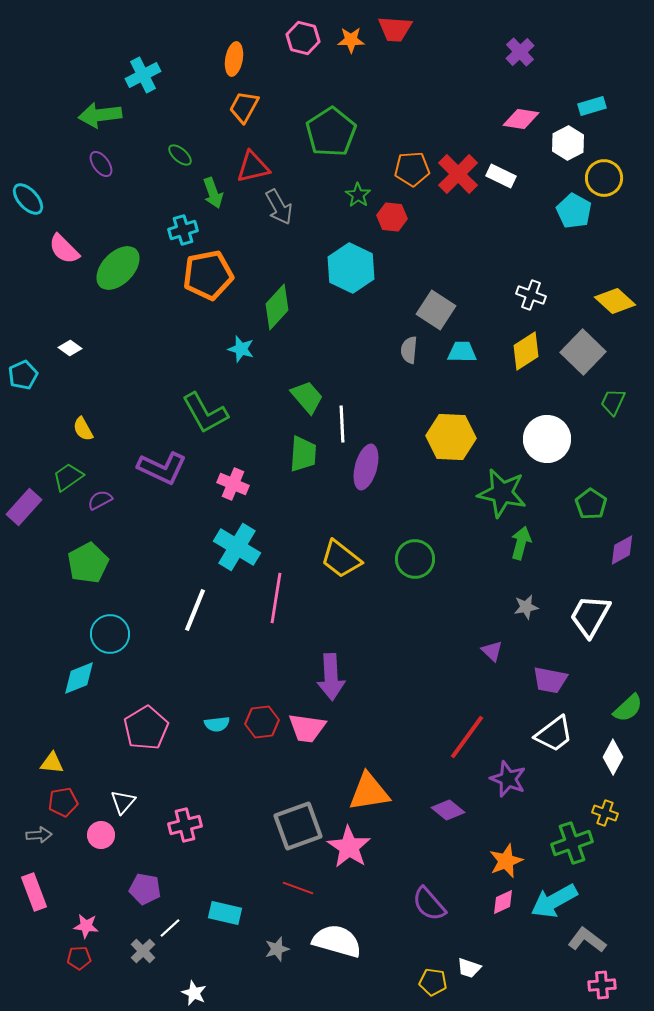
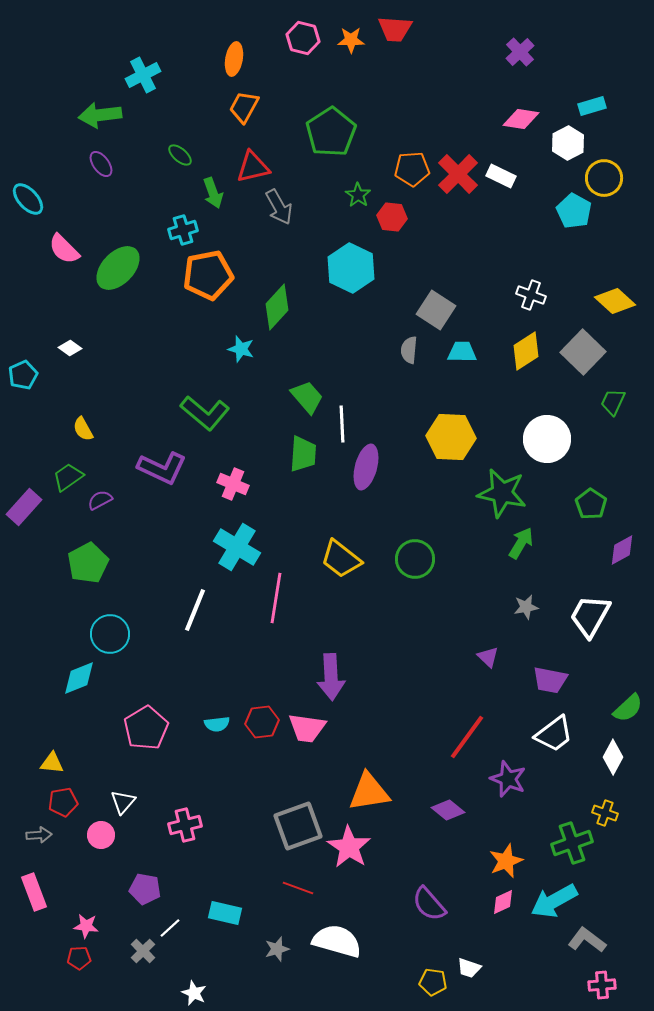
green L-shape at (205, 413): rotated 21 degrees counterclockwise
green arrow at (521, 543): rotated 16 degrees clockwise
purple triangle at (492, 651): moved 4 px left, 6 px down
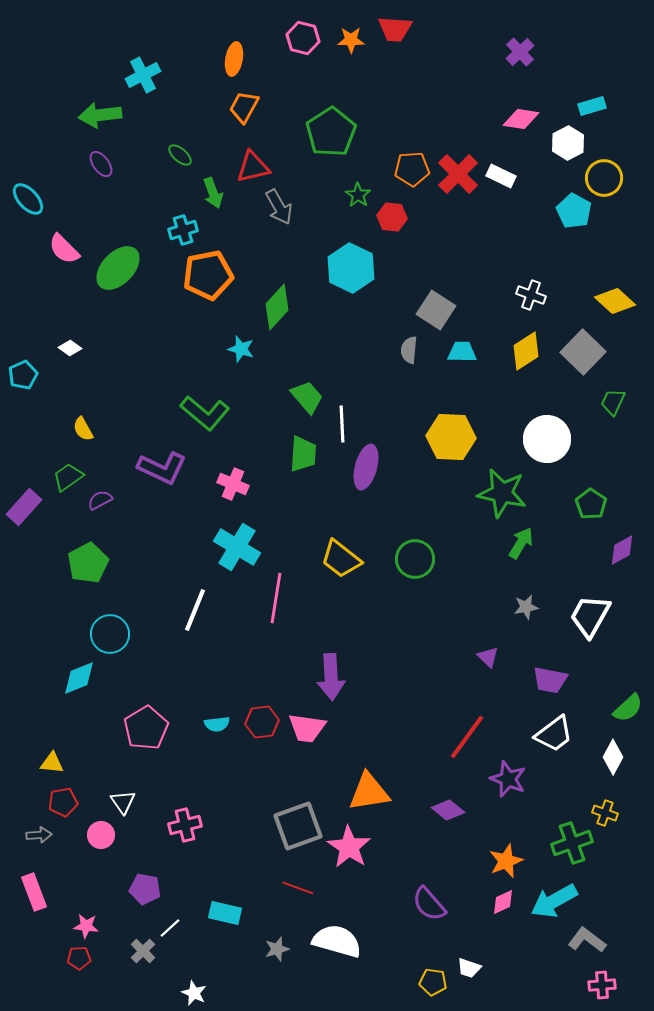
white triangle at (123, 802): rotated 16 degrees counterclockwise
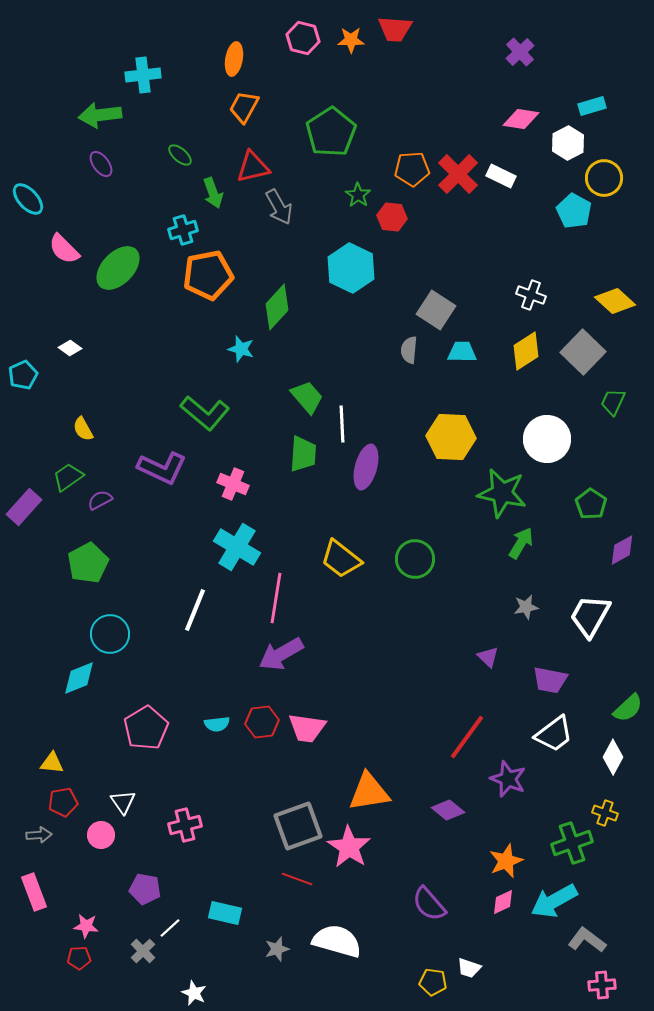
cyan cross at (143, 75): rotated 20 degrees clockwise
purple arrow at (331, 677): moved 50 px left, 23 px up; rotated 63 degrees clockwise
red line at (298, 888): moved 1 px left, 9 px up
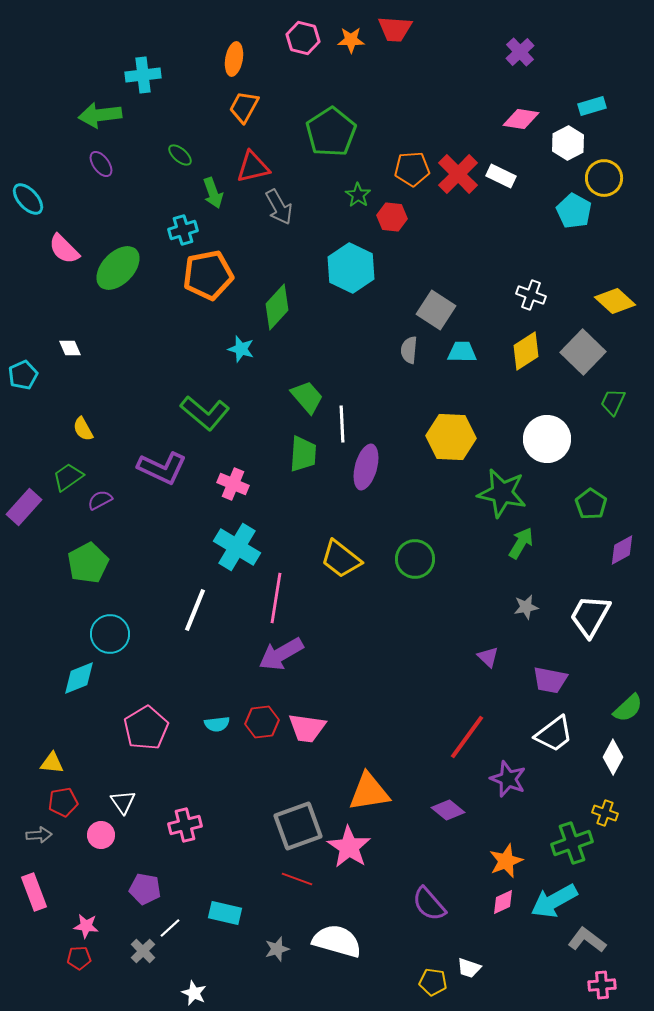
white diamond at (70, 348): rotated 30 degrees clockwise
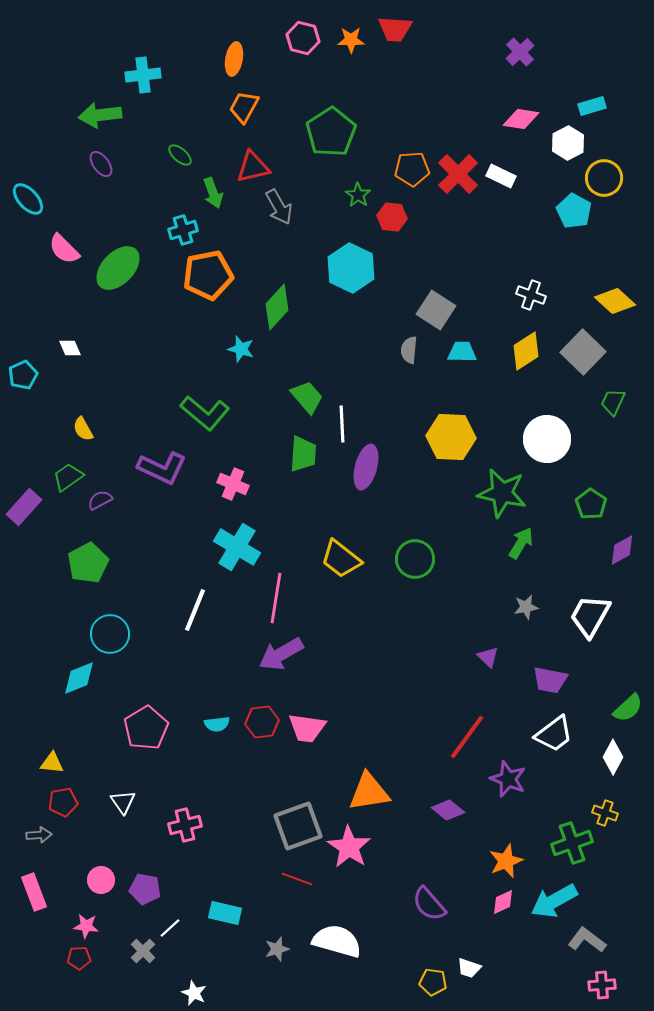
pink circle at (101, 835): moved 45 px down
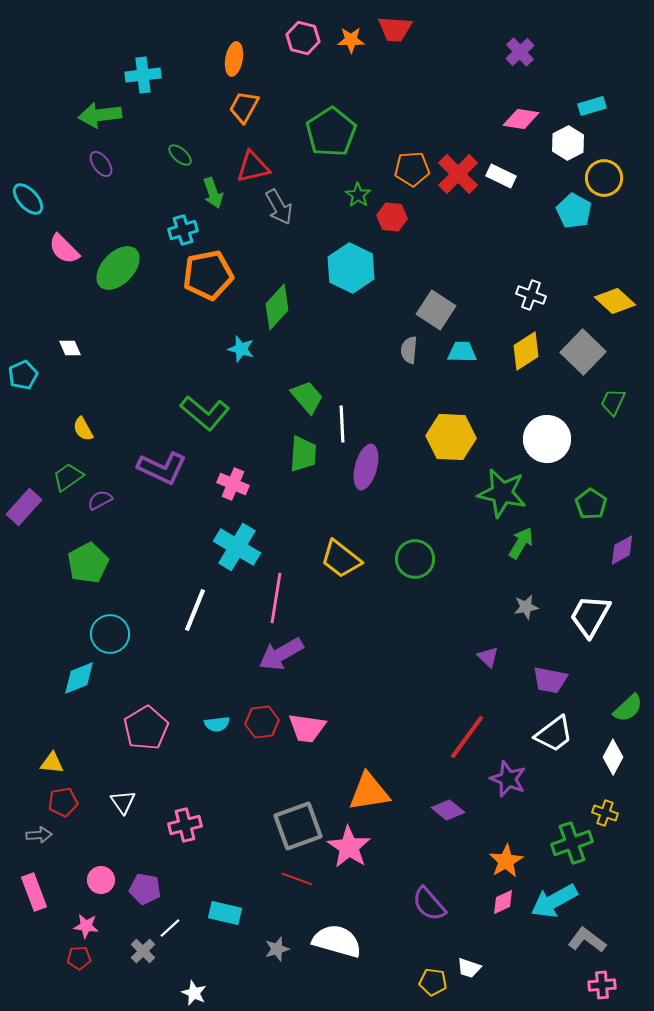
orange star at (506, 861): rotated 8 degrees counterclockwise
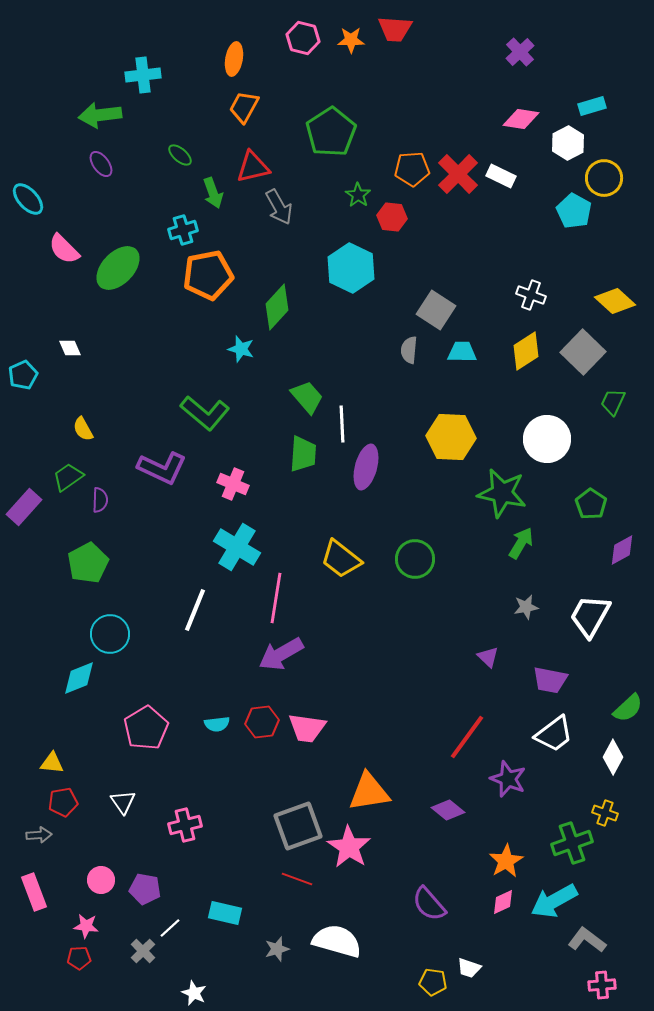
purple semicircle at (100, 500): rotated 120 degrees clockwise
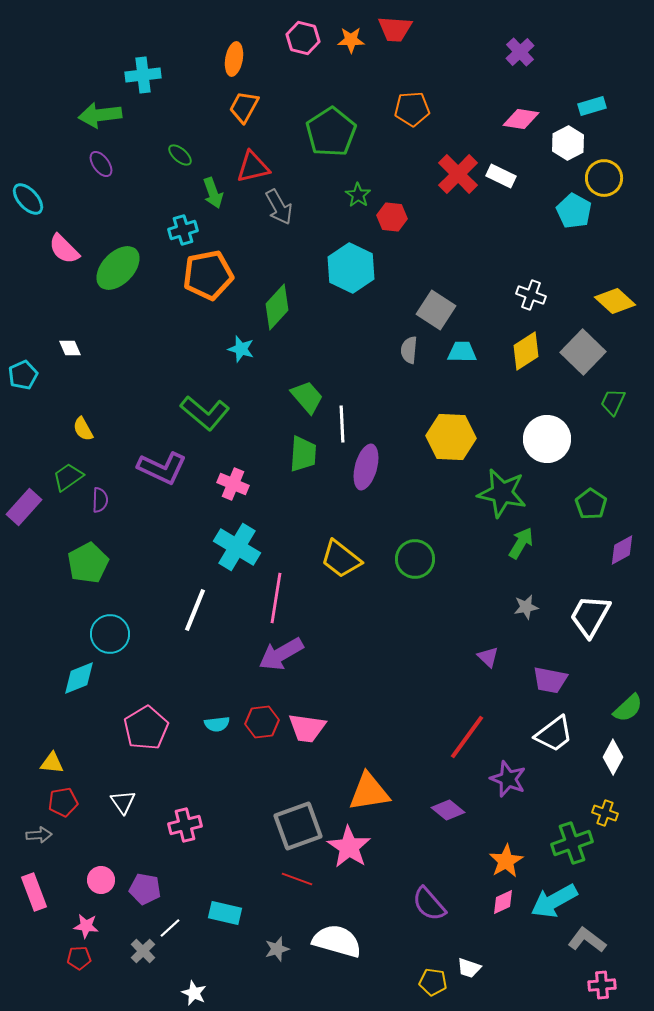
orange pentagon at (412, 169): moved 60 px up
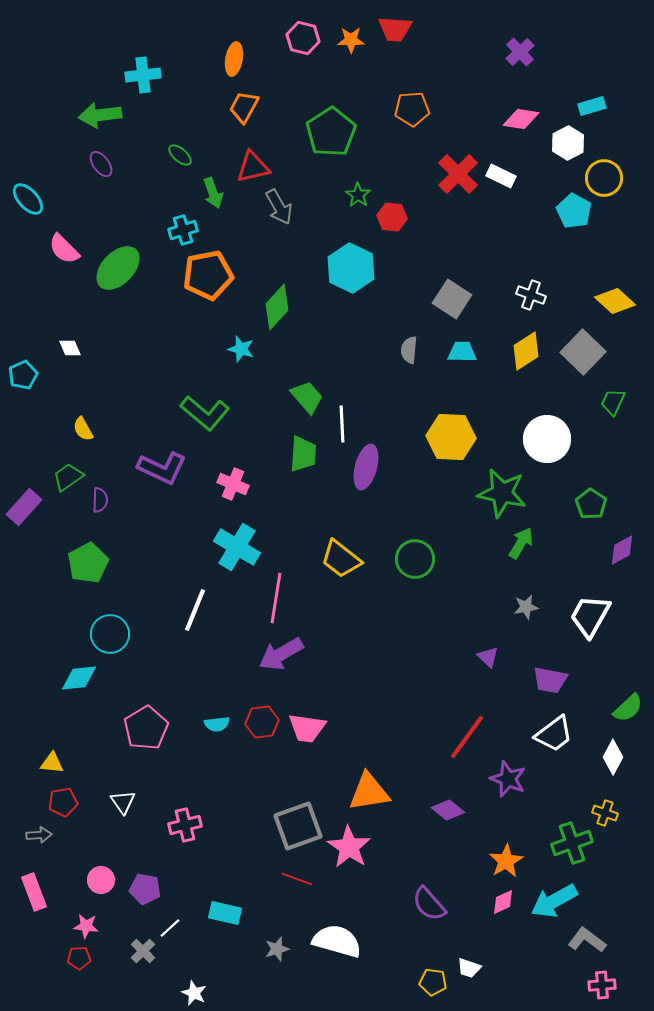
gray square at (436, 310): moved 16 px right, 11 px up
cyan diamond at (79, 678): rotated 15 degrees clockwise
